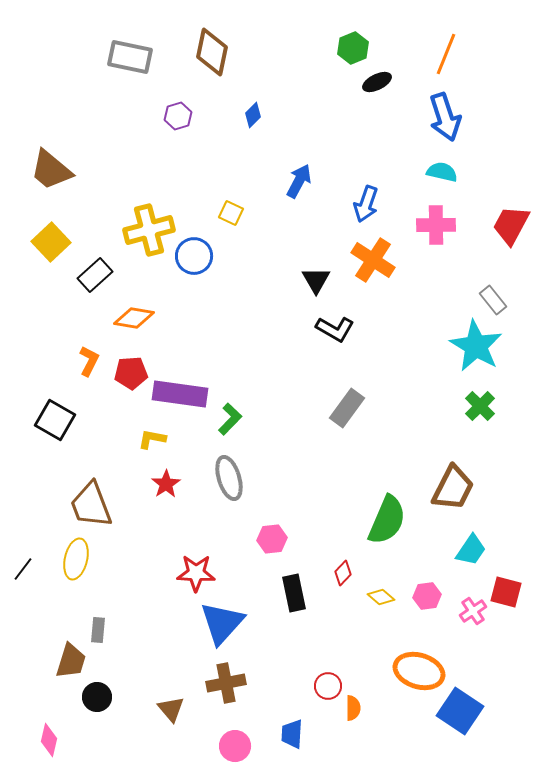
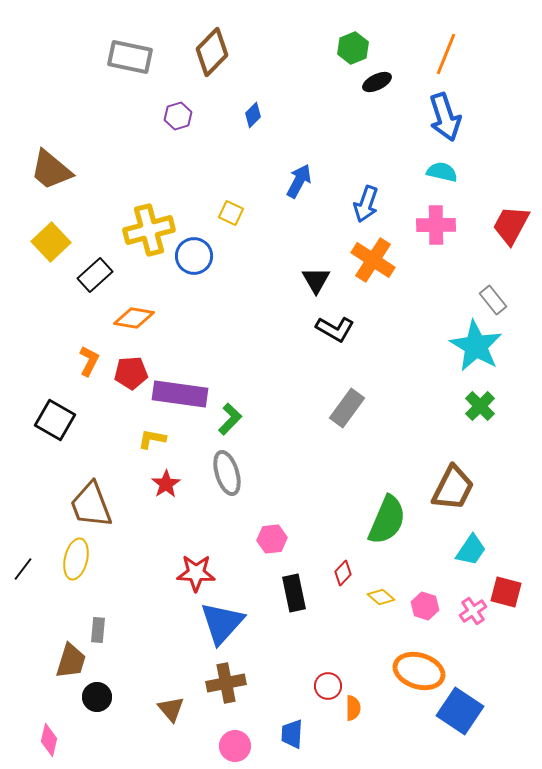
brown diamond at (212, 52): rotated 33 degrees clockwise
gray ellipse at (229, 478): moved 2 px left, 5 px up
pink hexagon at (427, 596): moved 2 px left, 10 px down; rotated 24 degrees clockwise
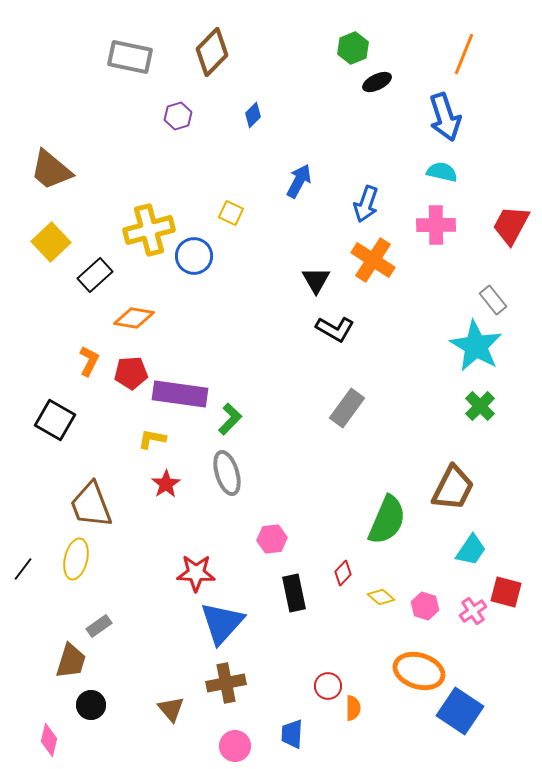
orange line at (446, 54): moved 18 px right
gray rectangle at (98, 630): moved 1 px right, 4 px up; rotated 50 degrees clockwise
black circle at (97, 697): moved 6 px left, 8 px down
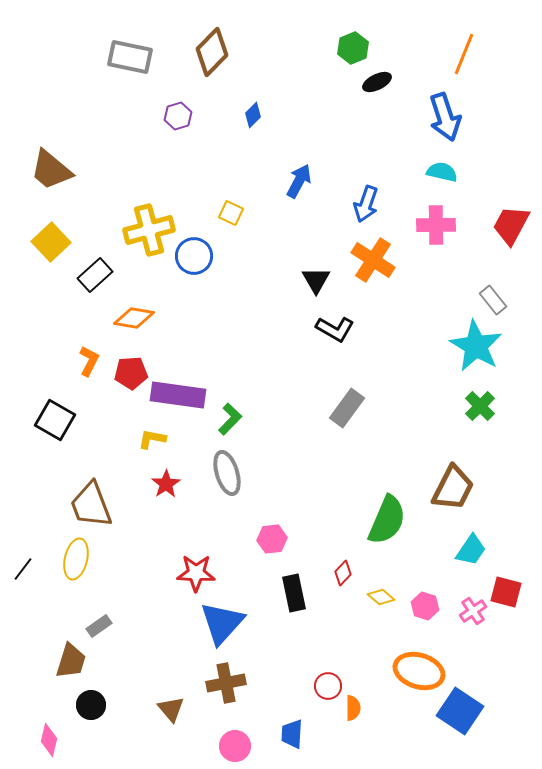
purple rectangle at (180, 394): moved 2 px left, 1 px down
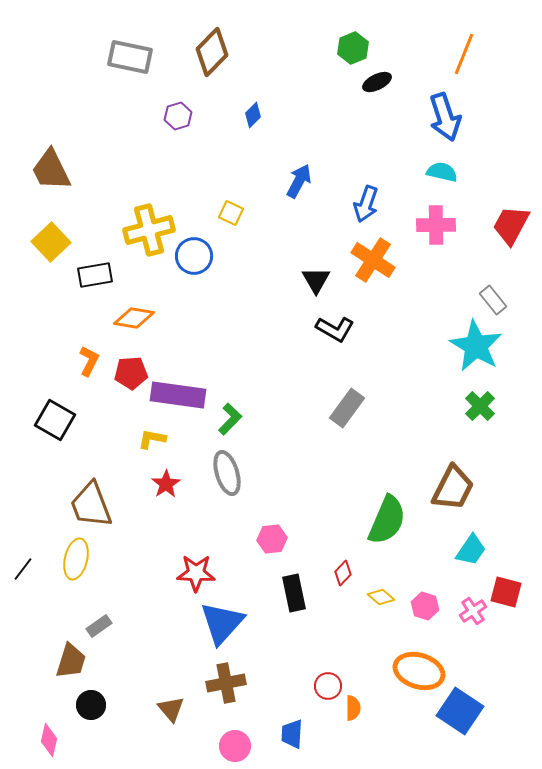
brown trapezoid at (51, 170): rotated 24 degrees clockwise
black rectangle at (95, 275): rotated 32 degrees clockwise
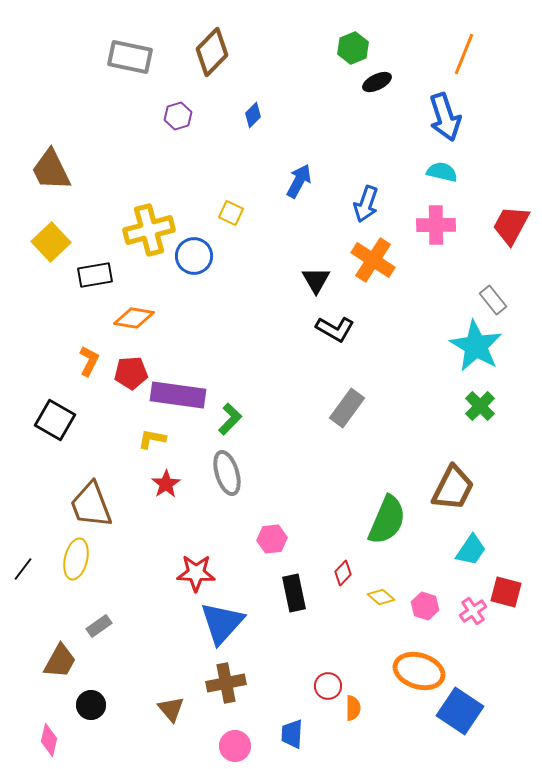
brown trapezoid at (71, 661): moved 11 px left; rotated 12 degrees clockwise
